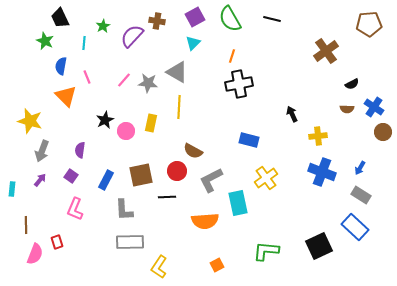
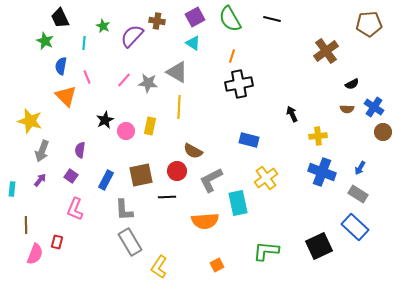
green star at (103, 26): rotated 16 degrees counterclockwise
cyan triangle at (193, 43): rotated 42 degrees counterclockwise
yellow rectangle at (151, 123): moved 1 px left, 3 px down
gray rectangle at (361, 195): moved 3 px left, 1 px up
red rectangle at (57, 242): rotated 32 degrees clockwise
gray rectangle at (130, 242): rotated 60 degrees clockwise
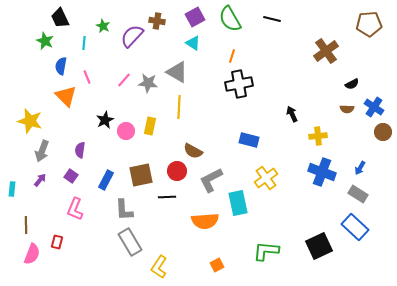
pink semicircle at (35, 254): moved 3 px left
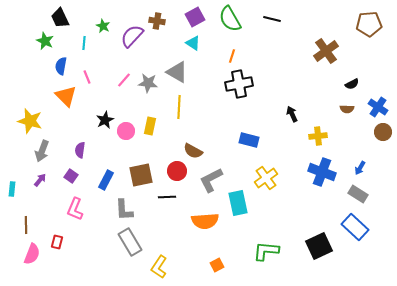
blue cross at (374, 107): moved 4 px right
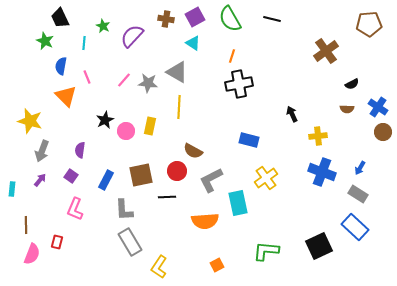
brown cross at (157, 21): moved 9 px right, 2 px up
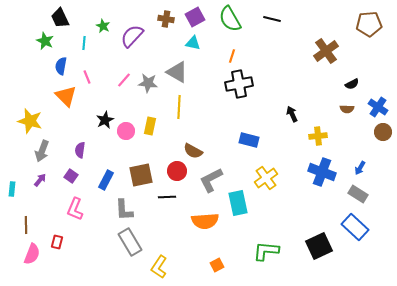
cyan triangle at (193, 43): rotated 21 degrees counterclockwise
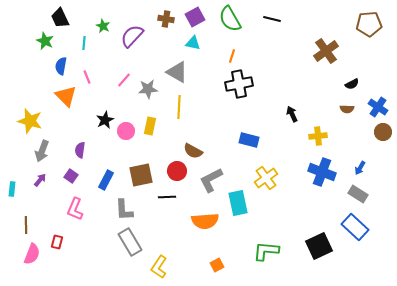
gray star at (148, 83): moved 6 px down; rotated 12 degrees counterclockwise
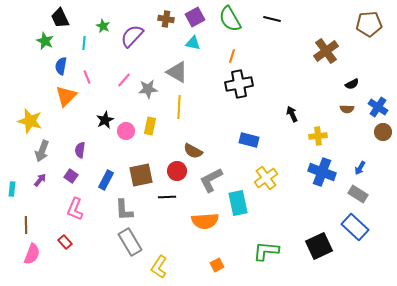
orange triangle at (66, 96): rotated 30 degrees clockwise
red rectangle at (57, 242): moved 8 px right; rotated 56 degrees counterclockwise
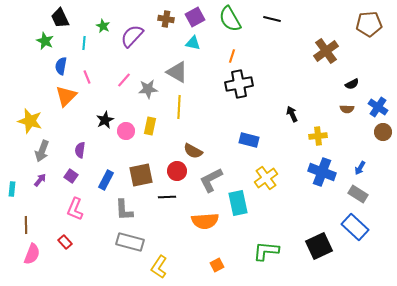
gray rectangle at (130, 242): rotated 44 degrees counterclockwise
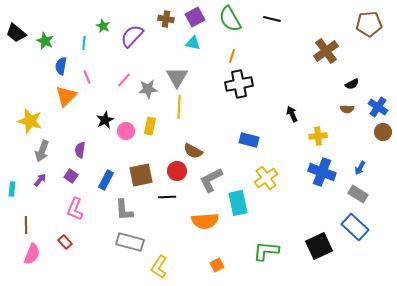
black trapezoid at (60, 18): moved 44 px left, 15 px down; rotated 25 degrees counterclockwise
gray triangle at (177, 72): moved 5 px down; rotated 30 degrees clockwise
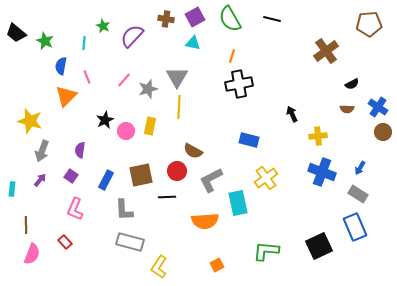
gray star at (148, 89): rotated 12 degrees counterclockwise
blue rectangle at (355, 227): rotated 24 degrees clockwise
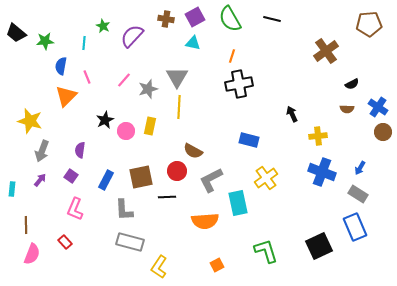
green star at (45, 41): rotated 30 degrees counterclockwise
brown square at (141, 175): moved 2 px down
green L-shape at (266, 251): rotated 68 degrees clockwise
